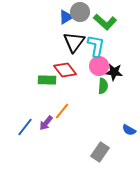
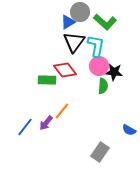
blue triangle: moved 2 px right, 5 px down
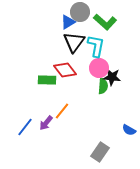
pink circle: moved 2 px down
black star: moved 2 px left, 5 px down
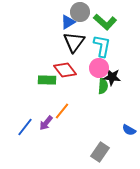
cyan L-shape: moved 6 px right
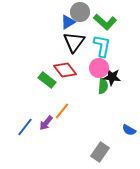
green rectangle: rotated 36 degrees clockwise
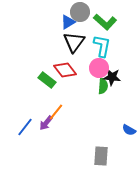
orange line: moved 6 px left, 1 px down
gray rectangle: moved 1 px right, 4 px down; rotated 30 degrees counterclockwise
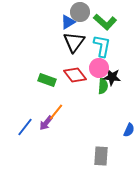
red diamond: moved 10 px right, 5 px down
green rectangle: rotated 18 degrees counterclockwise
blue semicircle: rotated 96 degrees counterclockwise
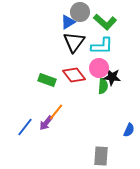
cyan L-shape: rotated 80 degrees clockwise
red diamond: moved 1 px left
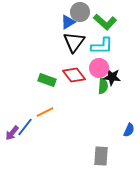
orange line: moved 11 px left; rotated 24 degrees clockwise
purple arrow: moved 34 px left, 10 px down
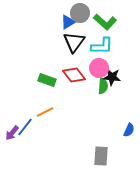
gray circle: moved 1 px down
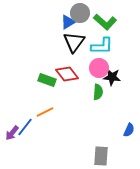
red diamond: moved 7 px left, 1 px up
green semicircle: moved 5 px left, 6 px down
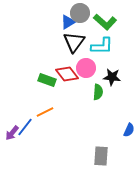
pink circle: moved 13 px left
